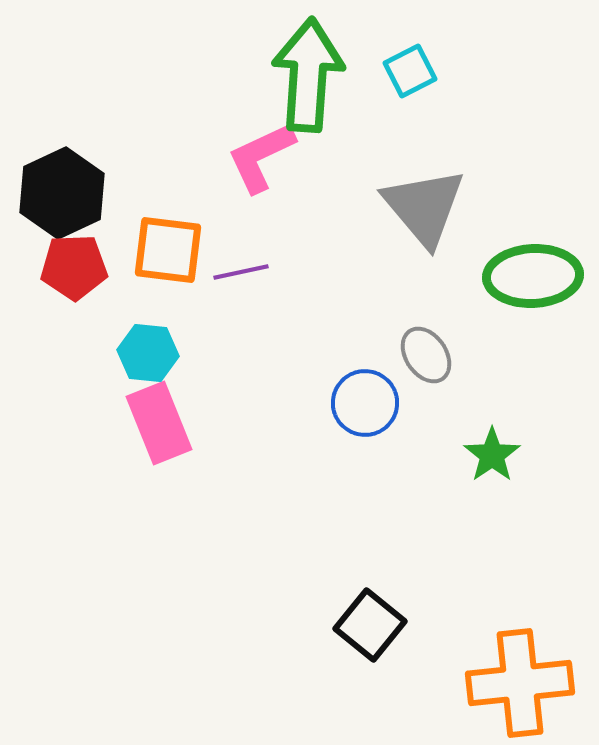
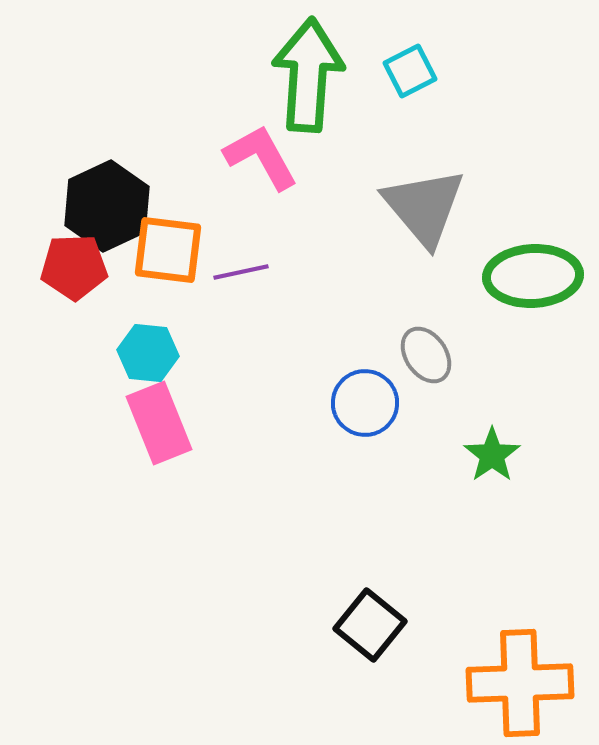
pink L-shape: rotated 86 degrees clockwise
black hexagon: moved 45 px right, 13 px down
orange cross: rotated 4 degrees clockwise
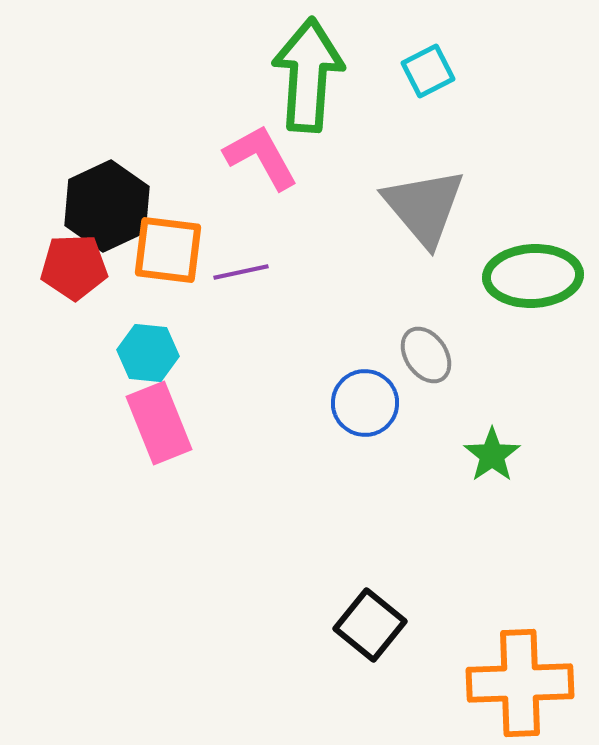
cyan square: moved 18 px right
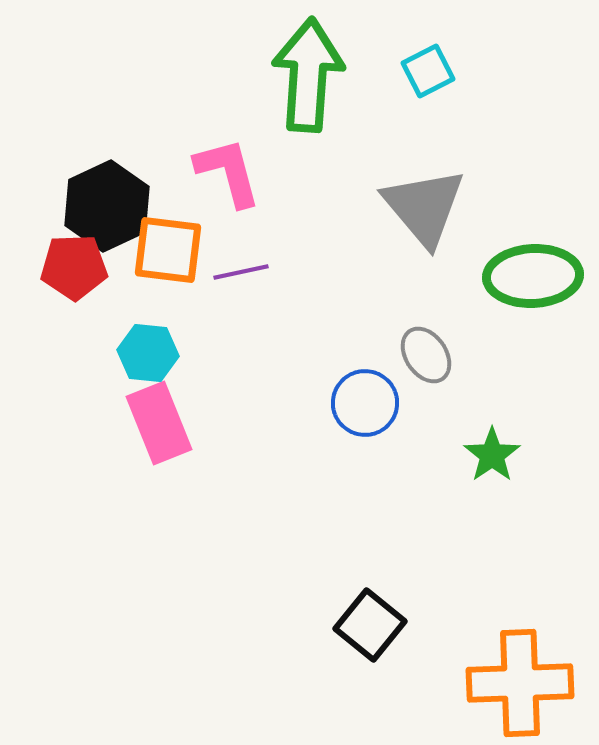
pink L-shape: moved 33 px left, 15 px down; rotated 14 degrees clockwise
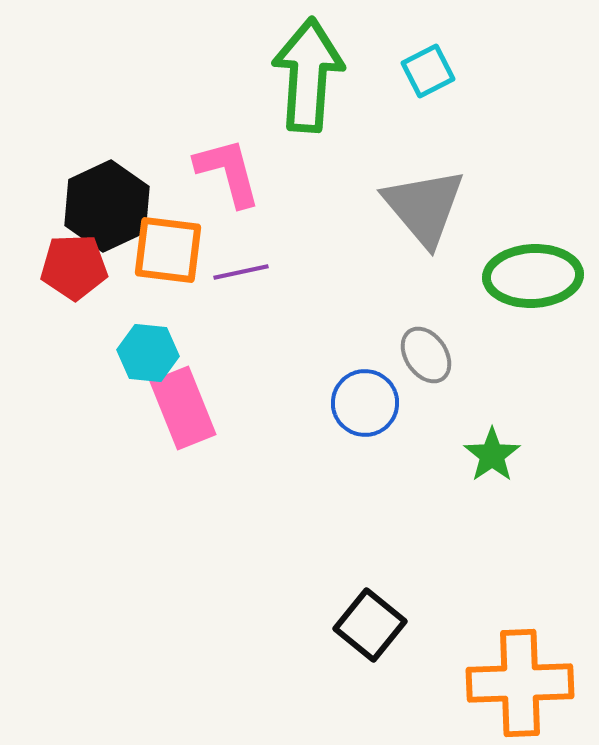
pink rectangle: moved 24 px right, 15 px up
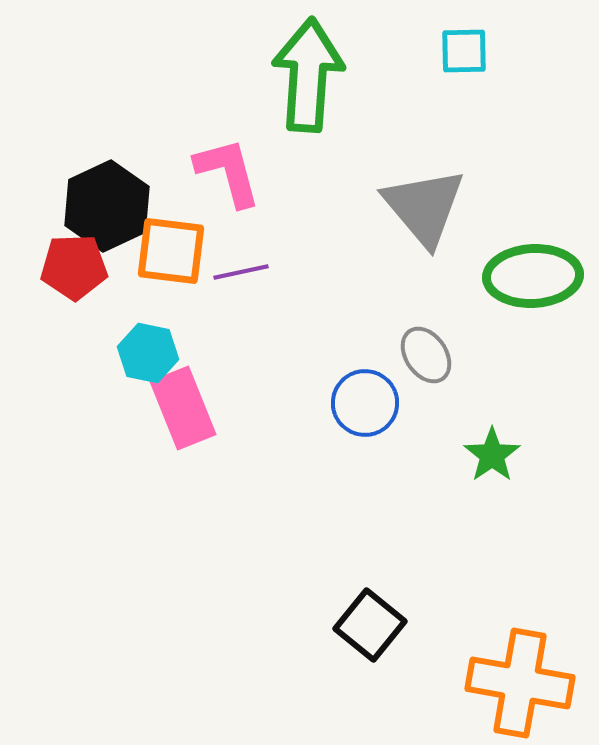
cyan square: moved 36 px right, 20 px up; rotated 26 degrees clockwise
orange square: moved 3 px right, 1 px down
cyan hexagon: rotated 6 degrees clockwise
orange cross: rotated 12 degrees clockwise
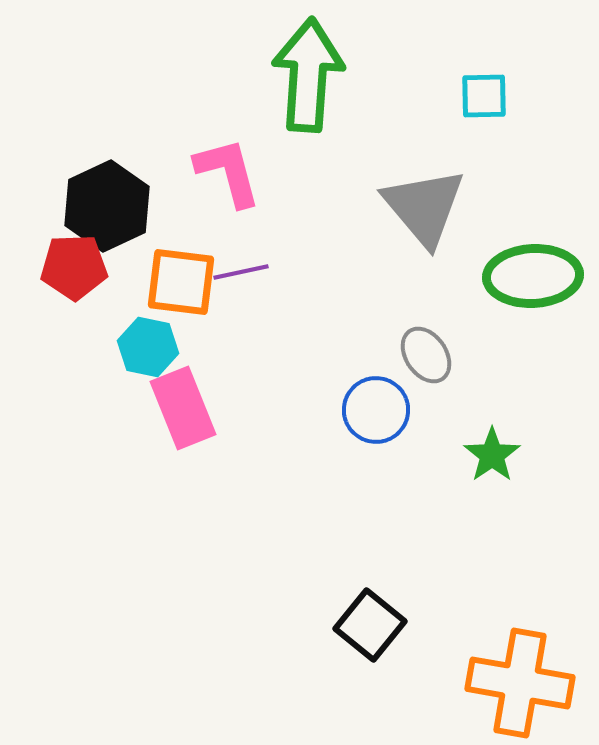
cyan square: moved 20 px right, 45 px down
orange square: moved 10 px right, 31 px down
cyan hexagon: moved 6 px up
blue circle: moved 11 px right, 7 px down
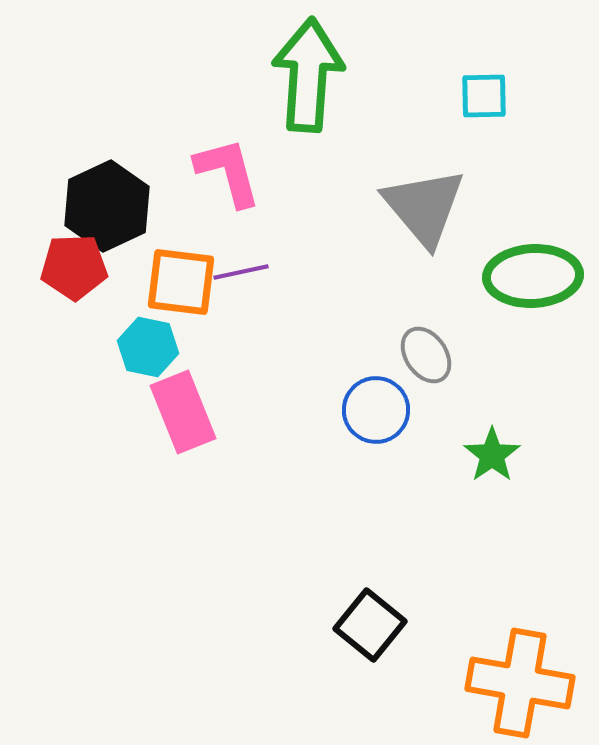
pink rectangle: moved 4 px down
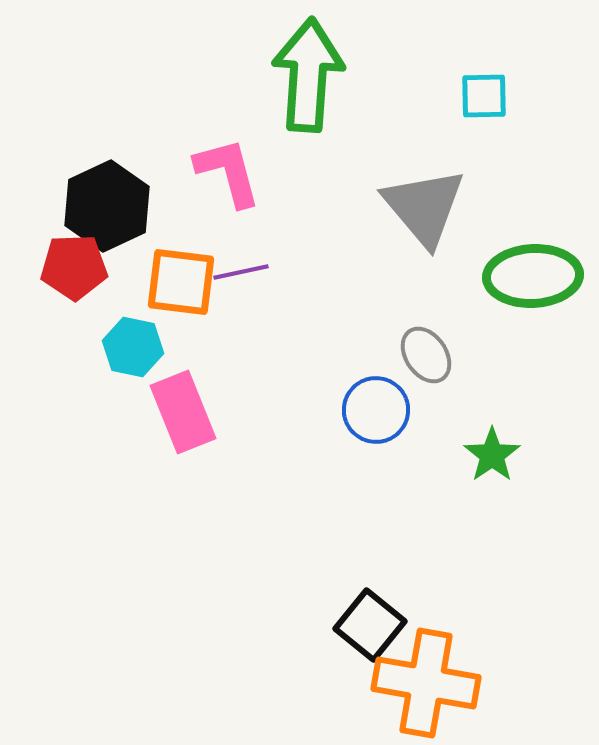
cyan hexagon: moved 15 px left
orange cross: moved 94 px left
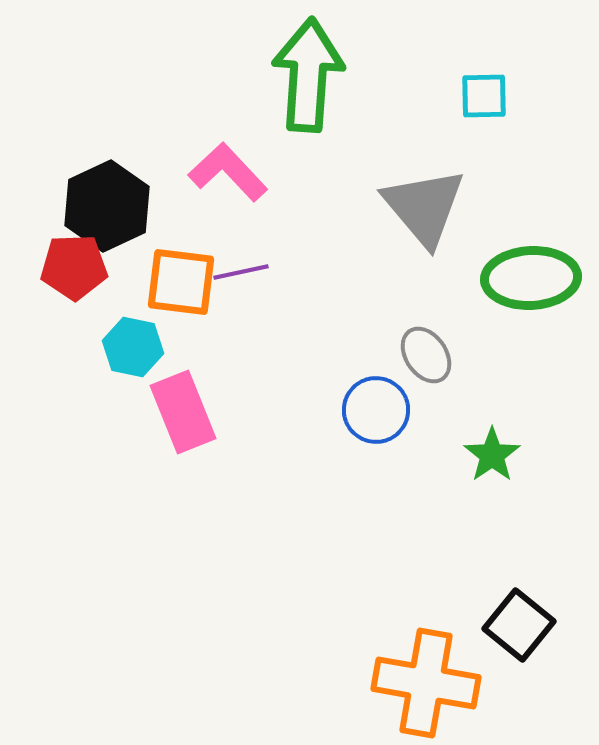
pink L-shape: rotated 28 degrees counterclockwise
green ellipse: moved 2 px left, 2 px down
black square: moved 149 px right
